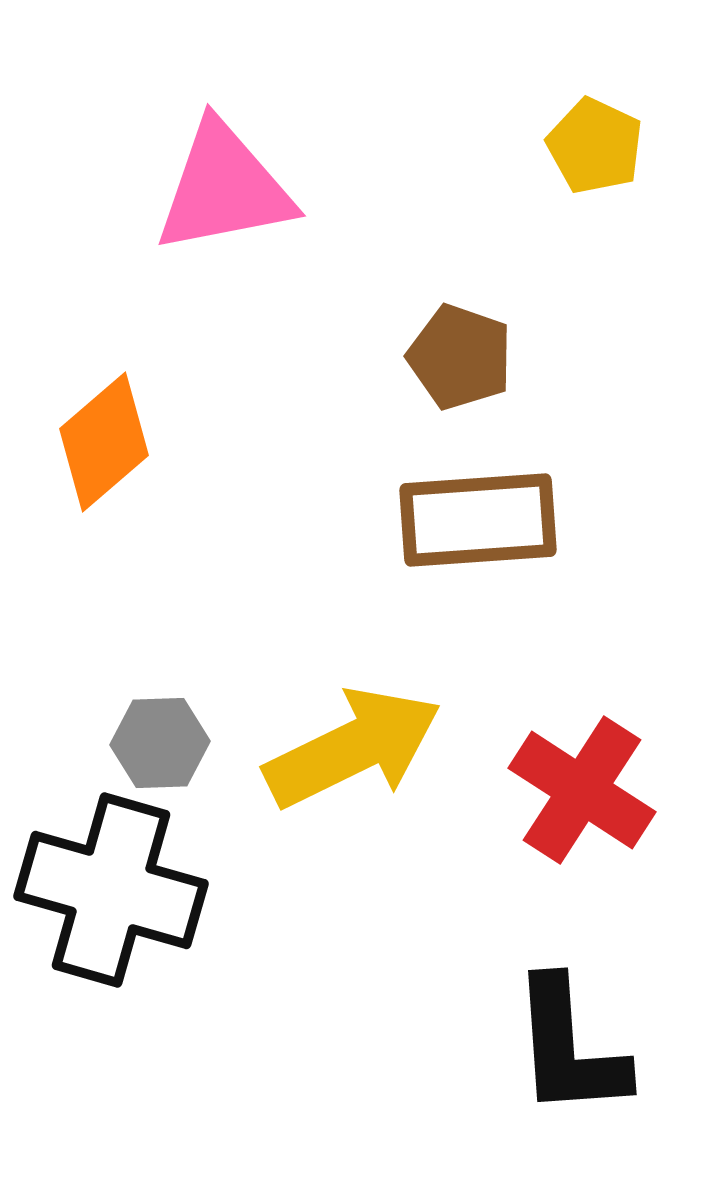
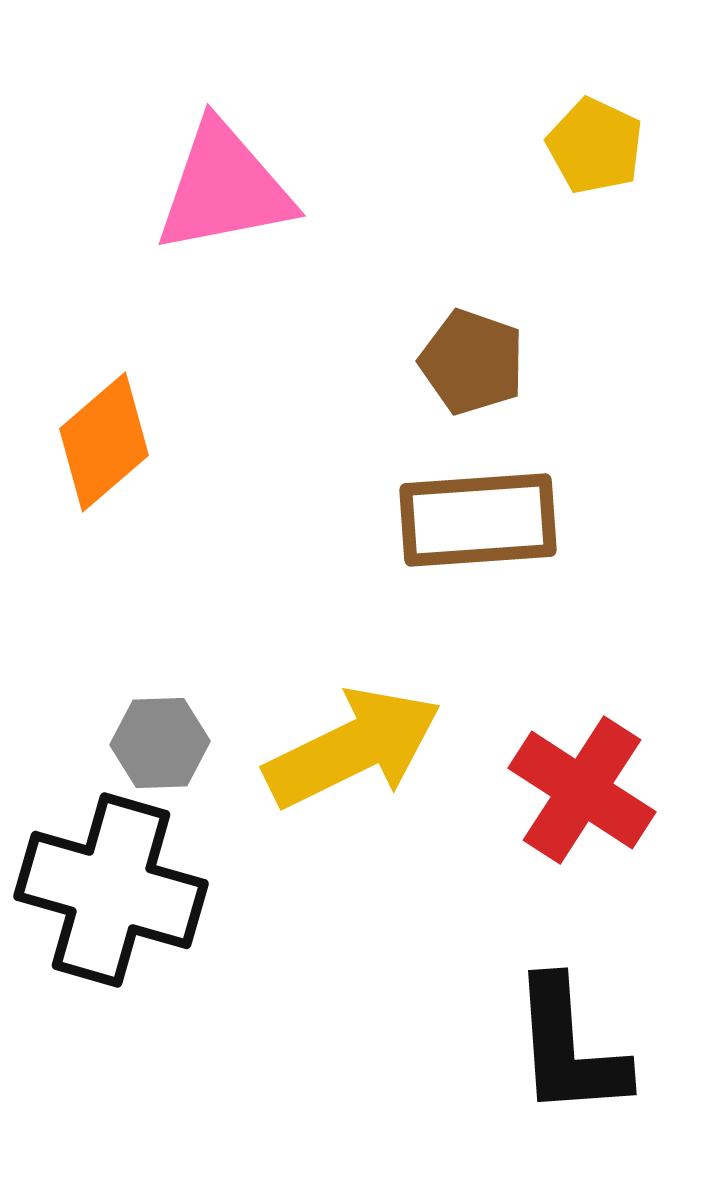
brown pentagon: moved 12 px right, 5 px down
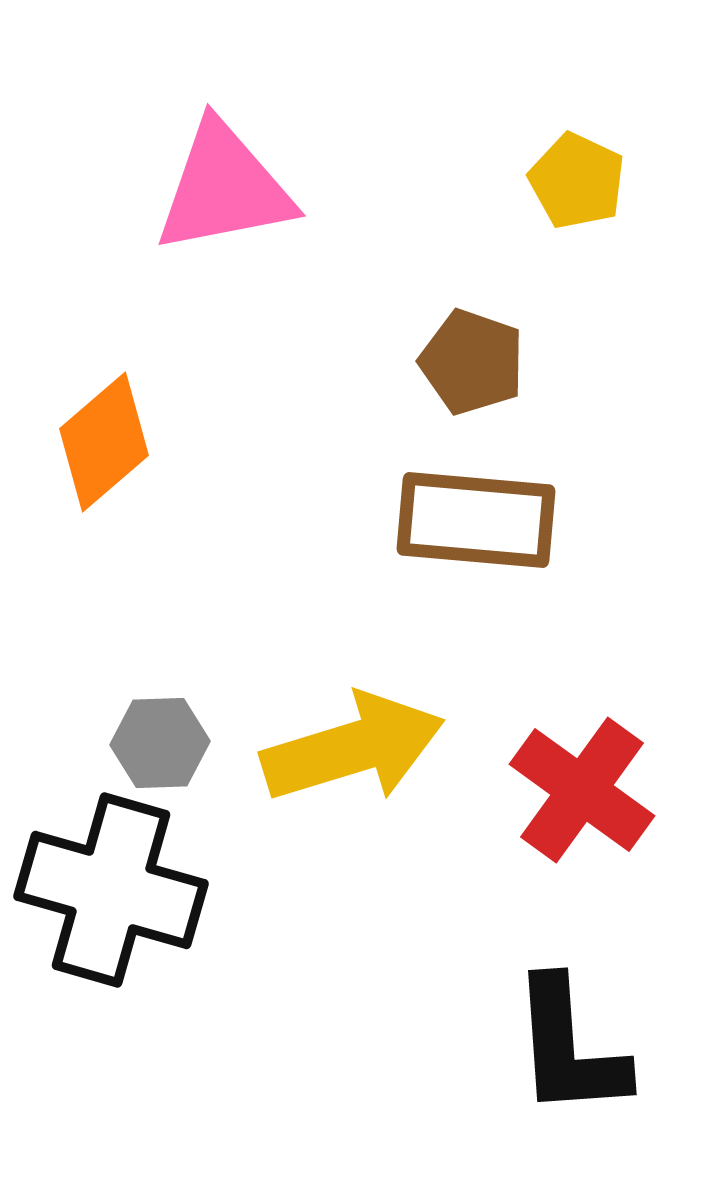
yellow pentagon: moved 18 px left, 35 px down
brown rectangle: moved 2 px left; rotated 9 degrees clockwise
yellow arrow: rotated 9 degrees clockwise
red cross: rotated 3 degrees clockwise
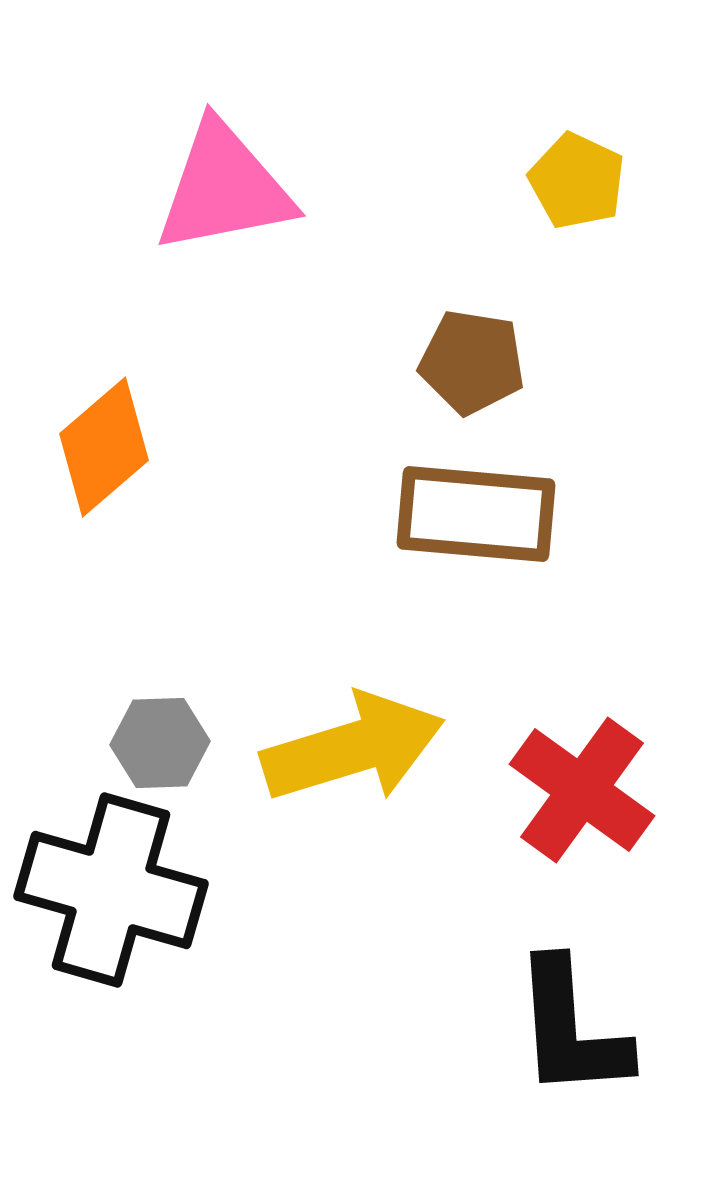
brown pentagon: rotated 10 degrees counterclockwise
orange diamond: moved 5 px down
brown rectangle: moved 6 px up
black L-shape: moved 2 px right, 19 px up
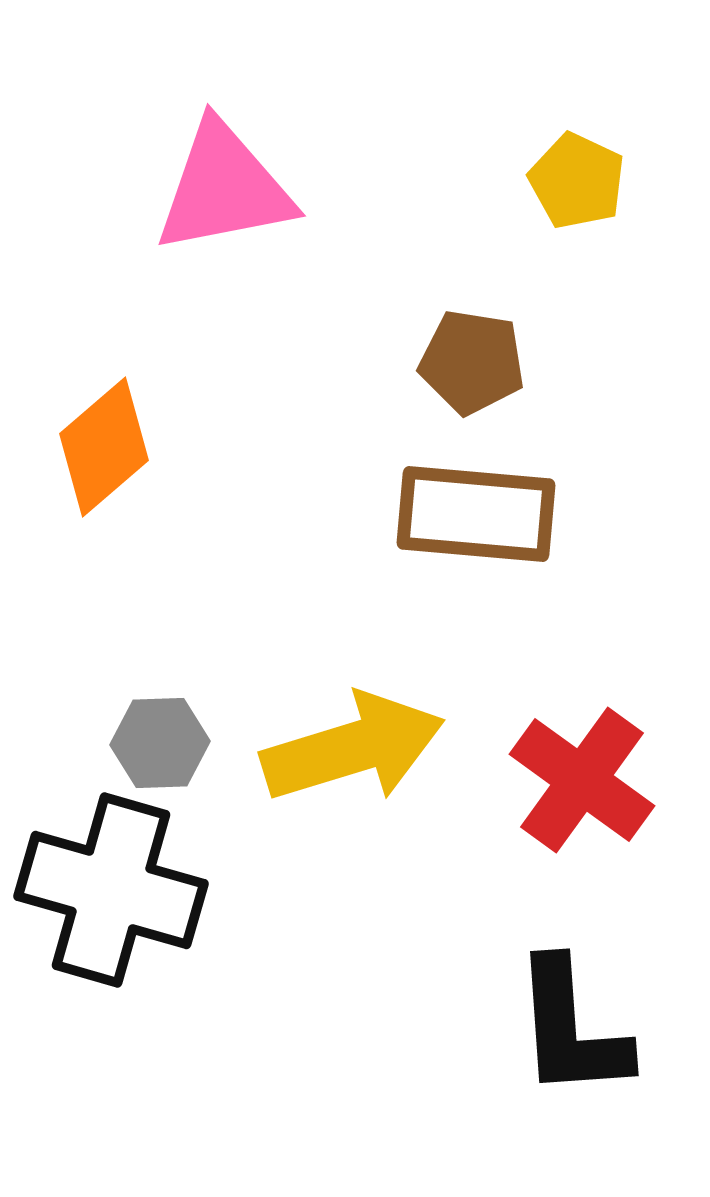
red cross: moved 10 px up
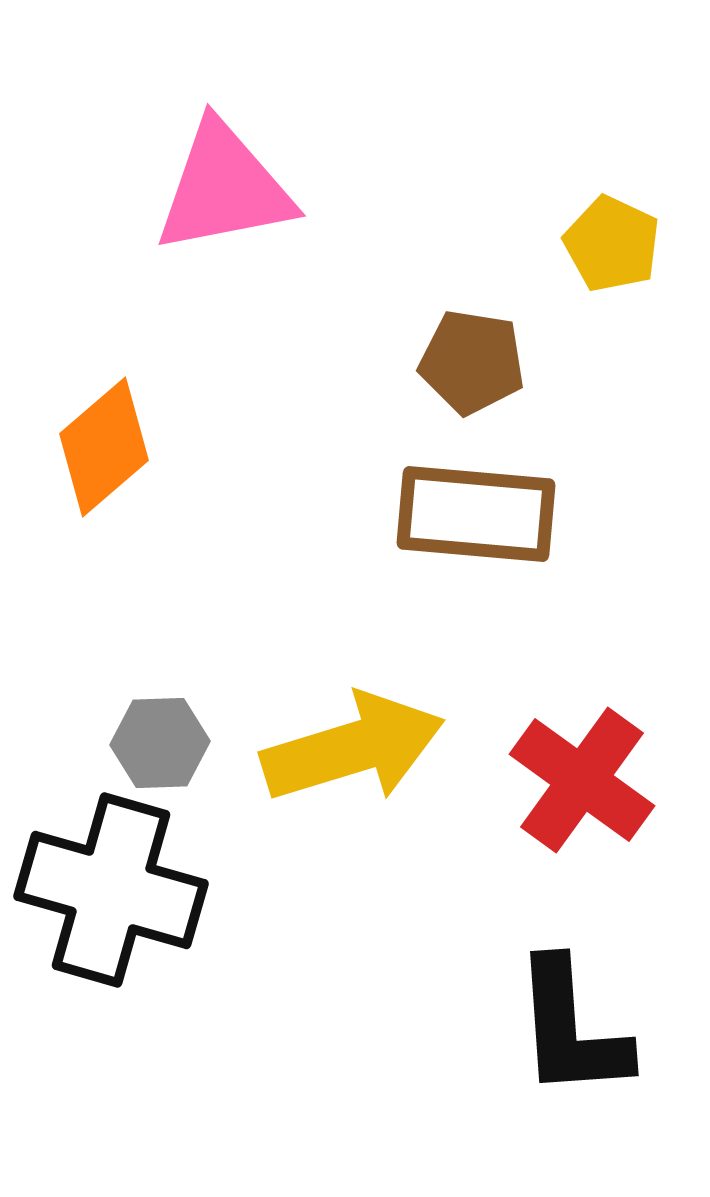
yellow pentagon: moved 35 px right, 63 px down
